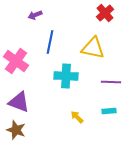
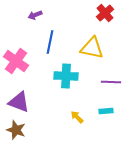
yellow triangle: moved 1 px left
cyan rectangle: moved 3 px left
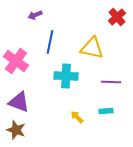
red cross: moved 12 px right, 4 px down
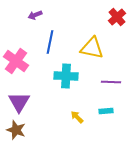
purple triangle: rotated 40 degrees clockwise
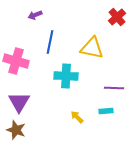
pink cross: rotated 20 degrees counterclockwise
purple line: moved 3 px right, 6 px down
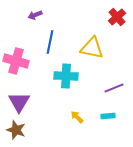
purple line: rotated 24 degrees counterclockwise
cyan rectangle: moved 2 px right, 5 px down
